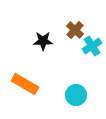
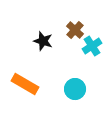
black star: rotated 18 degrees clockwise
cyan circle: moved 1 px left, 6 px up
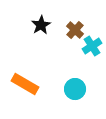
black star: moved 2 px left, 16 px up; rotated 24 degrees clockwise
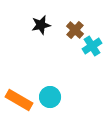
black star: rotated 18 degrees clockwise
orange rectangle: moved 6 px left, 16 px down
cyan circle: moved 25 px left, 8 px down
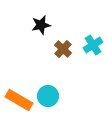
brown cross: moved 12 px left, 19 px down
cyan cross: moved 1 px right, 1 px up
cyan circle: moved 2 px left, 1 px up
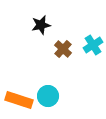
orange rectangle: rotated 12 degrees counterclockwise
